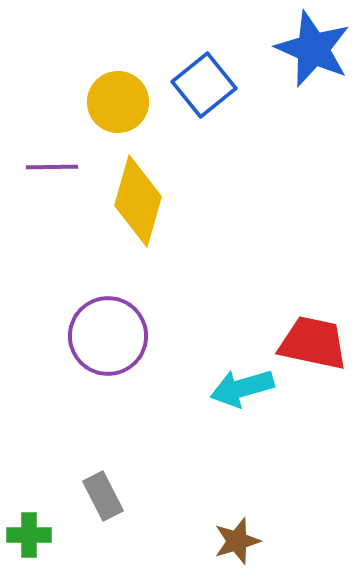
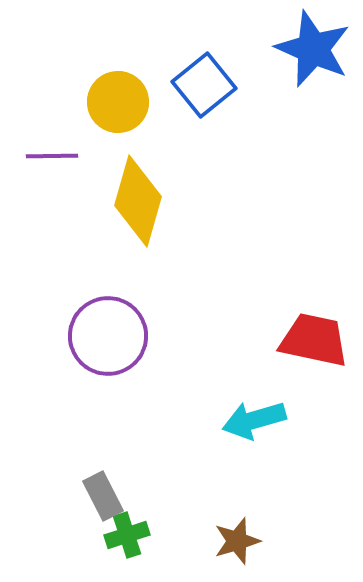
purple line: moved 11 px up
red trapezoid: moved 1 px right, 3 px up
cyan arrow: moved 12 px right, 32 px down
green cross: moved 98 px right; rotated 18 degrees counterclockwise
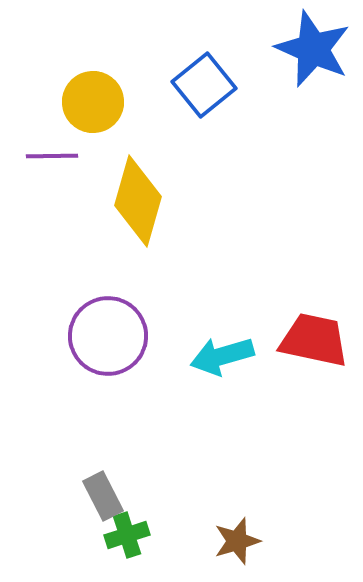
yellow circle: moved 25 px left
cyan arrow: moved 32 px left, 64 px up
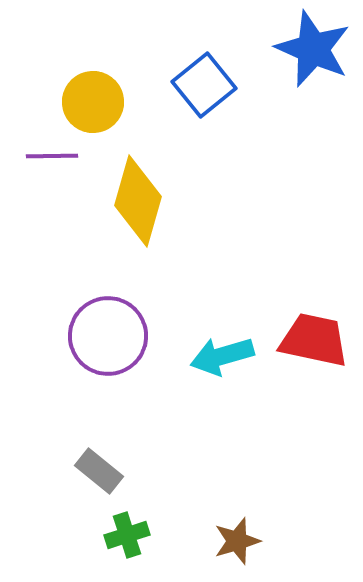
gray rectangle: moved 4 px left, 25 px up; rotated 24 degrees counterclockwise
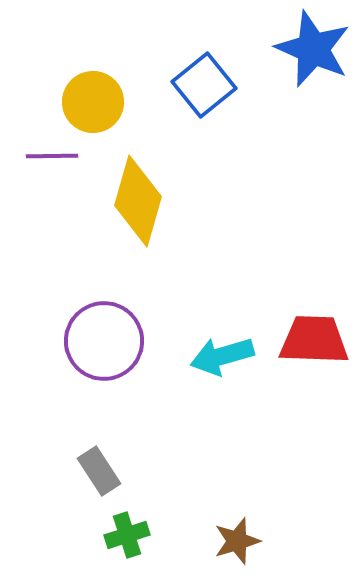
purple circle: moved 4 px left, 5 px down
red trapezoid: rotated 10 degrees counterclockwise
gray rectangle: rotated 18 degrees clockwise
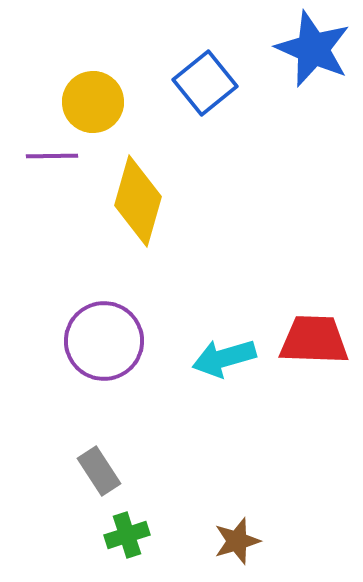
blue square: moved 1 px right, 2 px up
cyan arrow: moved 2 px right, 2 px down
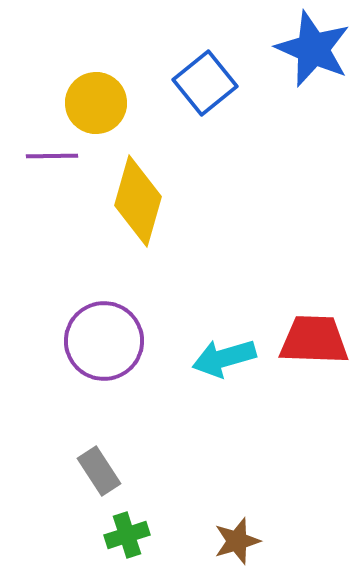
yellow circle: moved 3 px right, 1 px down
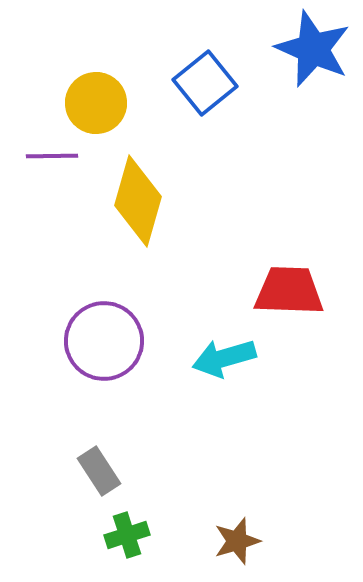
red trapezoid: moved 25 px left, 49 px up
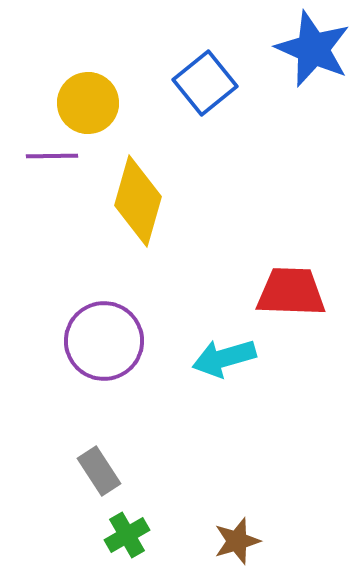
yellow circle: moved 8 px left
red trapezoid: moved 2 px right, 1 px down
green cross: rotated 12 degrees counterclockwise
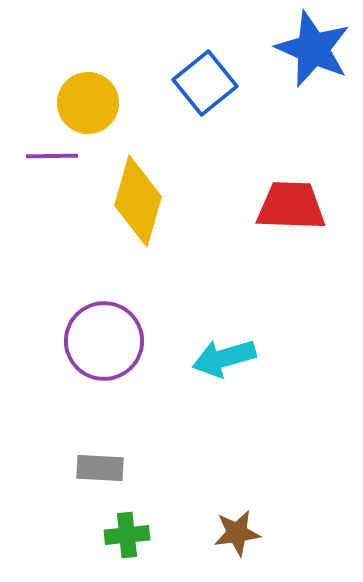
red trapezoid: moved 86 px up
gray rectangle: moved 1 px right, 3 px up; rotated 54 degrees counterclockwise
green cross: rotated 24 degrees clockwise
brown star: moved 8 px up; rotated 9 degrees clockwise
